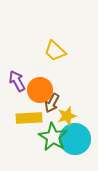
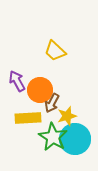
yellow rectangle: moved 1 px left
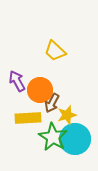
yellow star: moved 1 px up
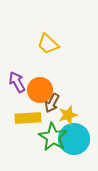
yellow trapezoid: moved 7 px left, 7 px up
purple arrow: moved 1 px down
yellow star: moved 1 px right
cyan circle: moved 1 px left
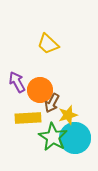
cyan circle: moved 1 px right, 1 px up
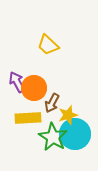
yellow trapezoid: moved 1 px down
orange circle: moved 6 px left, 2 px up
cyan circle: moved 4 px up
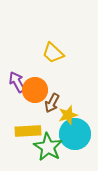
yellow trapezoid: moved 5 px right, 8 px down
orange circle: moved 1 px right, 2 px down
yellow rectangle: moved 13 px down
green star: moved 5 px left, 10 px down
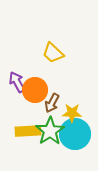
yellow star: moved 4 px right, 2 px up; rotated 18 degrees clockwise
green star: moved 2 px right, 16 px up; rotated 8 degrees clockwise
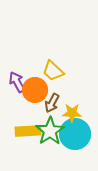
yellow trapezoid: moved 18 px down
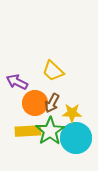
purple arrow: rotated 35 degrees counterclockwise
orange circle: moved 13 px down
cyan circle: moved 1 px right, 4 px down
